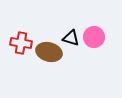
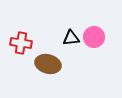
black triangle: rotated 24 degrees counterclockwise
brown ellipse: moved 1 px left, 12 px down
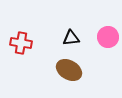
pink circle: moved 14 px right
brown ellipse: moved 21 px right, 6 px down; rotated 15 degrees clockwise
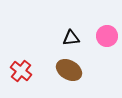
pink circle: moved 1 px left, 1 px up
red cross: moved 28 px down; rotated 30 degrees clockwise
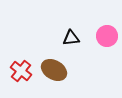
brown ellipse: moved 15 px left
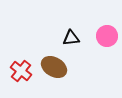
brown ellipse: moved 3 px up
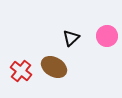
black triangle: rotated 36 degrees counterclockwise
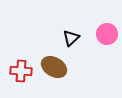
pink circle: moved 2 px up
red cross: rotated 35 degrees counterclockwise
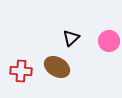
pink circle: moved 2 px right, 7 px down
brown ellipse: moved 3 px right
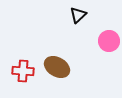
black triangle: moved 7 px right, 23 px up
red cross: moved 2 px right
